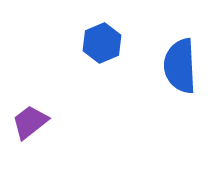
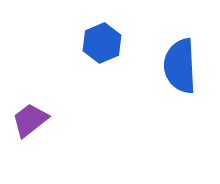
purple trapezoid: moved 2 px up
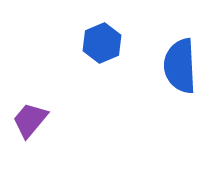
purple trapezoid: rotated 12 degrees counterclockwise
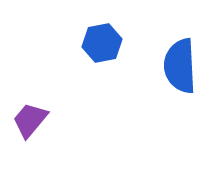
blue hexagon: rotated 12 degrees clockwise
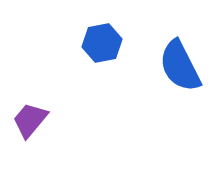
blue semicircle: rotated 24 degrees counterclockwise
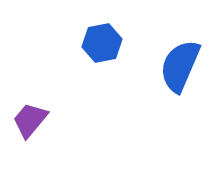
blue semicircle: rotated 50 degrees clockwise
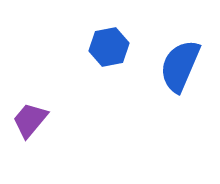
blue hexagon: moved 7 px right, 4 px down
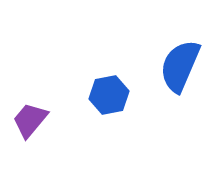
blue hexagon: moved 48 px down
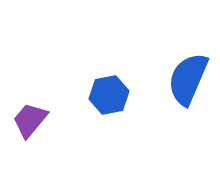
blue semicircle: moved 8 px right, 13 px down
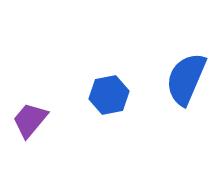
blue semicircle: moved 2 px left
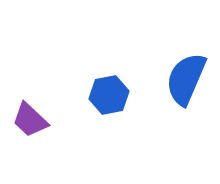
purple trapezoid: rotated 87 degrees counterclockwise
